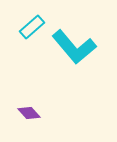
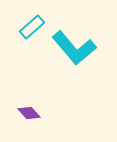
cyan L-shape: moved 1 px down
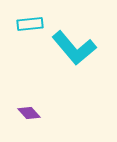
cyan rectangle: moved 2 px left, 3 px up; rotated 35 degrees clockwise
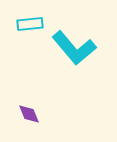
purple diamond: moved 1 px down; rotated 20 degrees clockwise
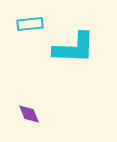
cyan L-shape: rotated 48 degrees counterclockwise
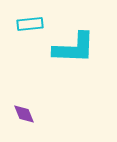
purple diamond: moved 5 px left
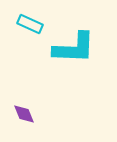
cyan rectangle: rotated 30 degrees clockwise
